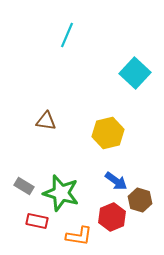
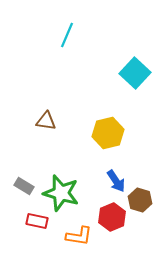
blue arrow: rotated 20 degrees clockwise
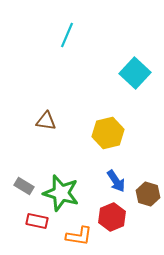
brown hexagon: moved 8 px right, 6 px up
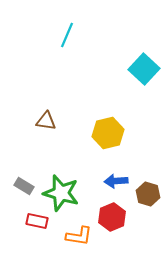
cyan square: moved 9 px right, 4 px up
blue arrow: rotated 120 degrees clockwise
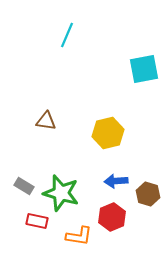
cyan square: rotated 36 degrees clockwise
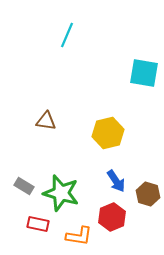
cyan square: moved 4 px down; rotated 20 degrees clockwise
blue arrow: rotated 120 degrees counterclockwise
red rectangle: moved 1 px right, 3 px down
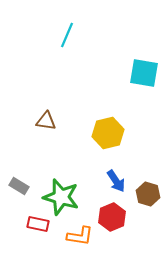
gray rectangle: moved 5 px left
green star: moved 4 px down
orange L-shape: moved 1 px right
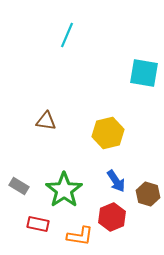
green star: moved 3 px right, 7 px up; rotated 21 degrees clockwise
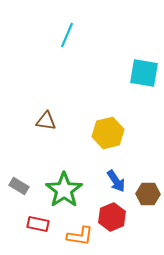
brown hexagon: rotated 15 degrees counterclockwise
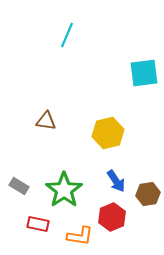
cyan square: rotated 16 degrees counterclockwise
brown hexagon: rotated 10 degrees counterclockwise
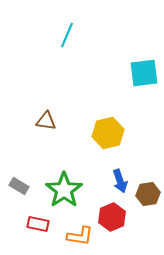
blue arrow: moved 4 px right; rotated 15 degrees clockwise
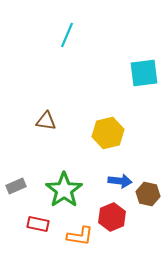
blue arrow: rotated 65 degrees counterclockwise
gray rectangle: moved 3 px left; rotated 54 degrees counterclockwise
brown hexagon: rotated 20 degrees clockwise
